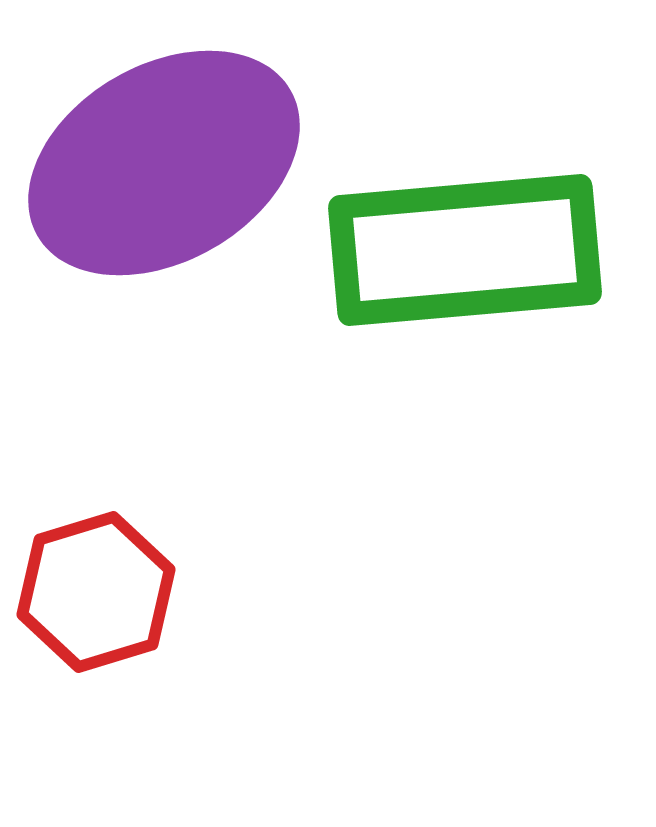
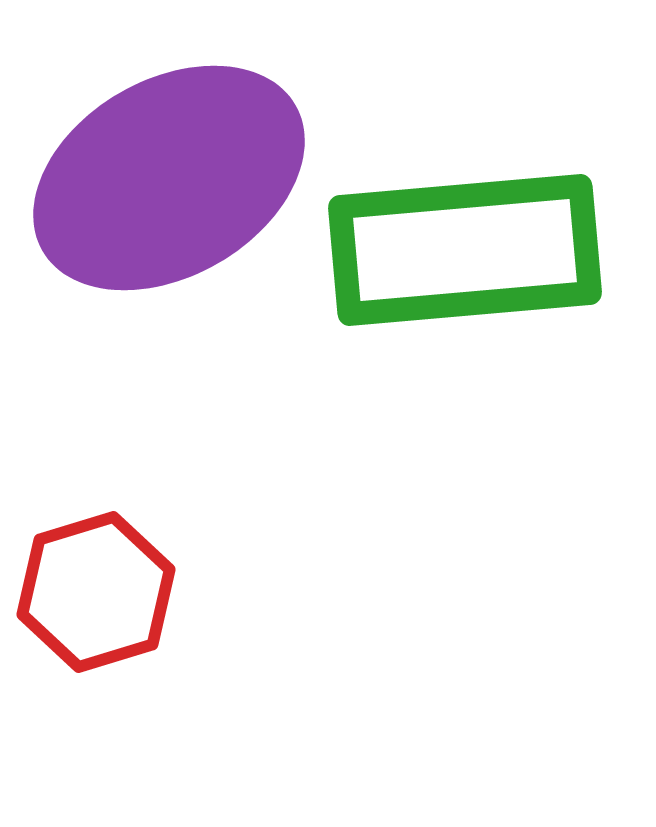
purple ellipse: moved 5 px right, 15 px down
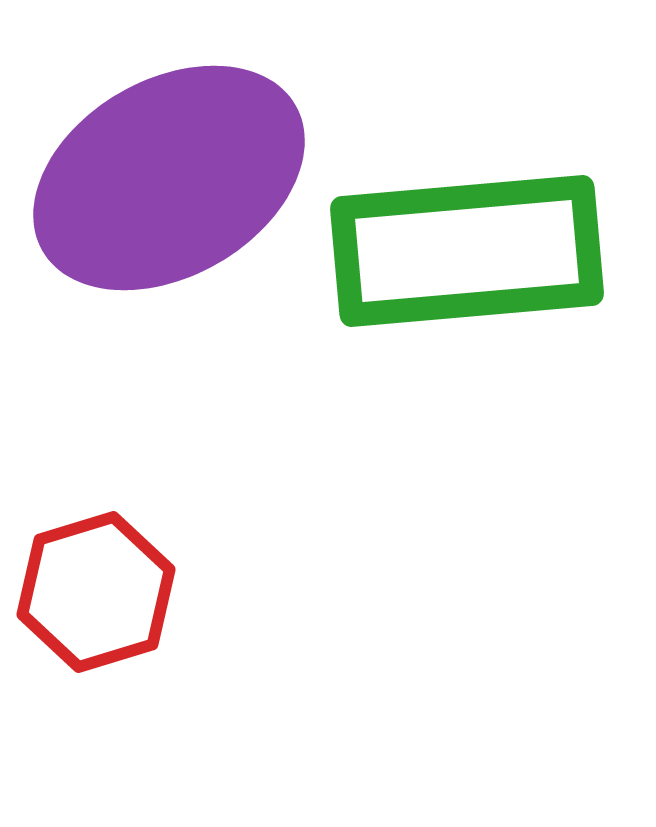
green rectangle: moved 2 px right, 1 px down
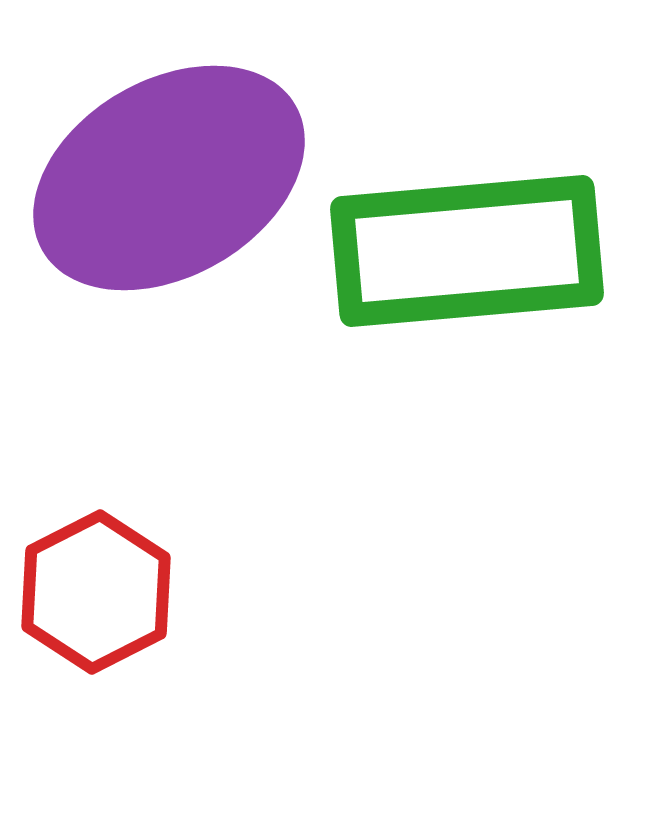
red hexagon: rotated 10 degrees counterclockwise
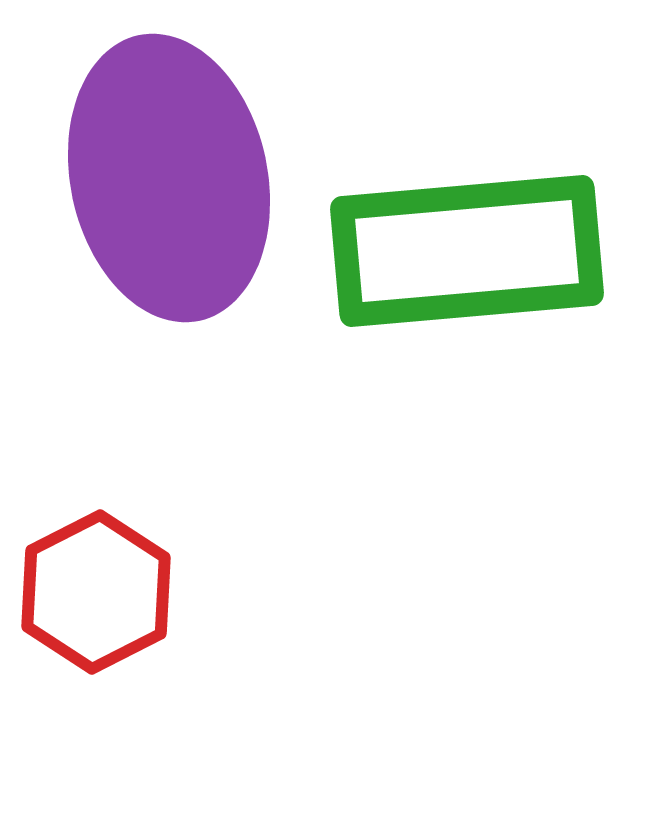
purple ellipse: rotated 72 degrees counterclockwise
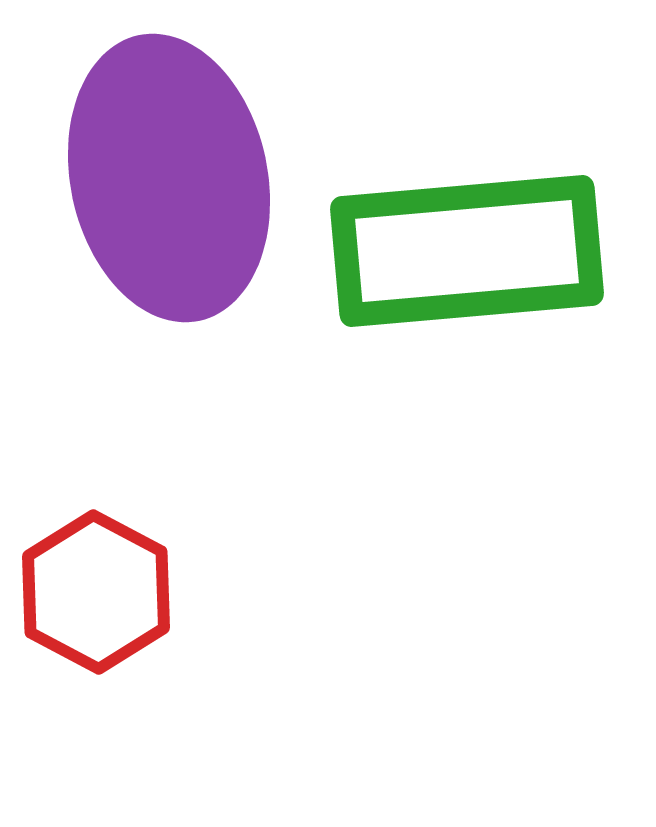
red hexagon: rotated 5 degrees counterclockwise
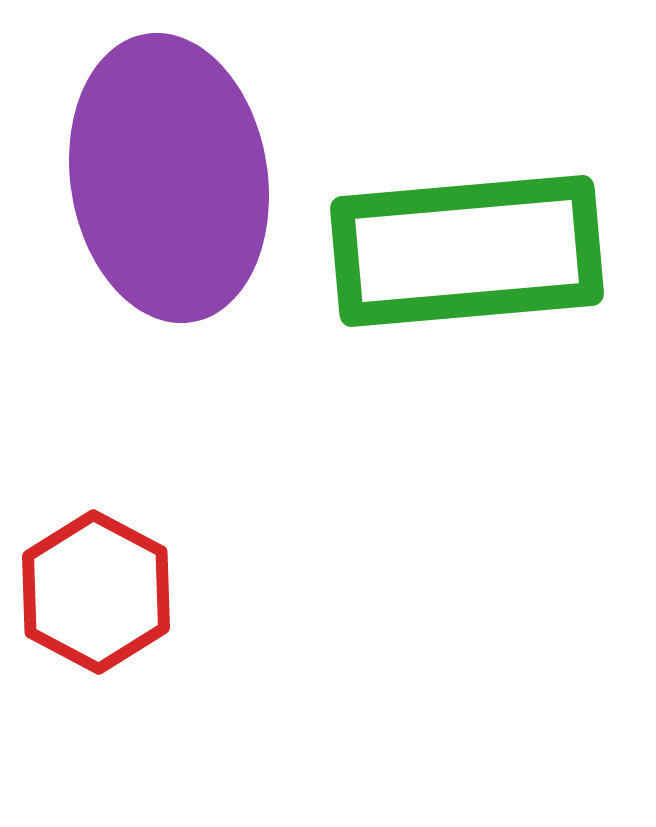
purple ellipse: rotated 3 degrees clockwise
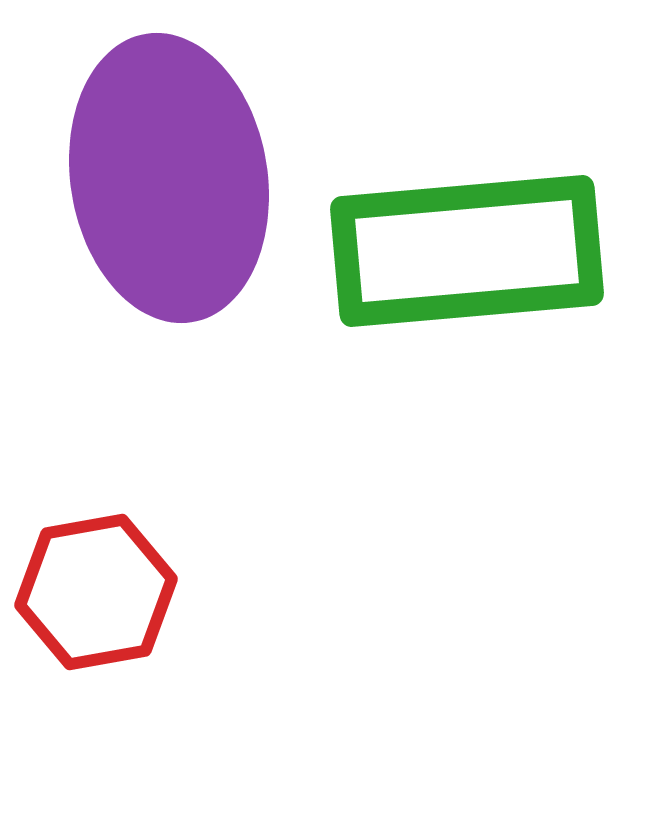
red hexagon: rotated 22 degrees clockwise
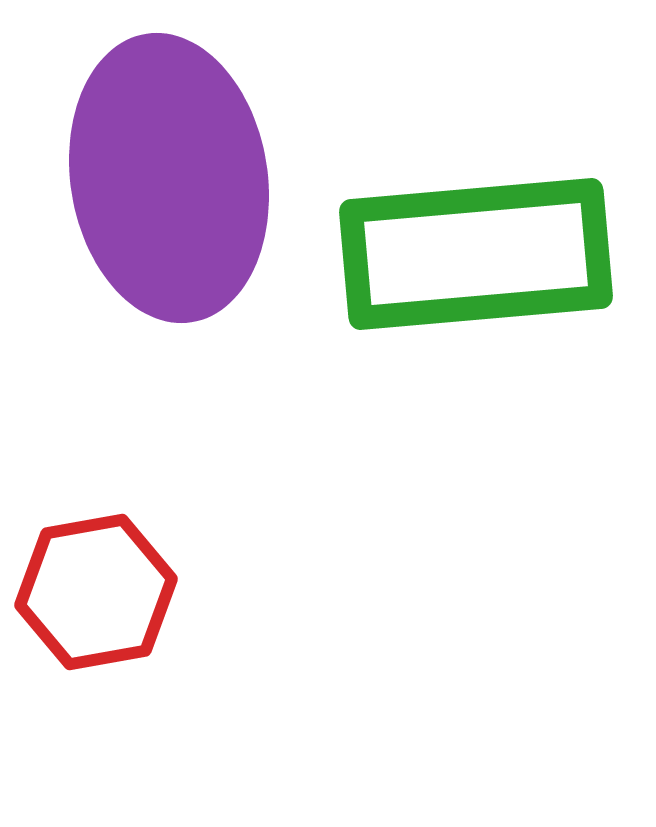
green rectangle: moved 9 px right, 3 px down
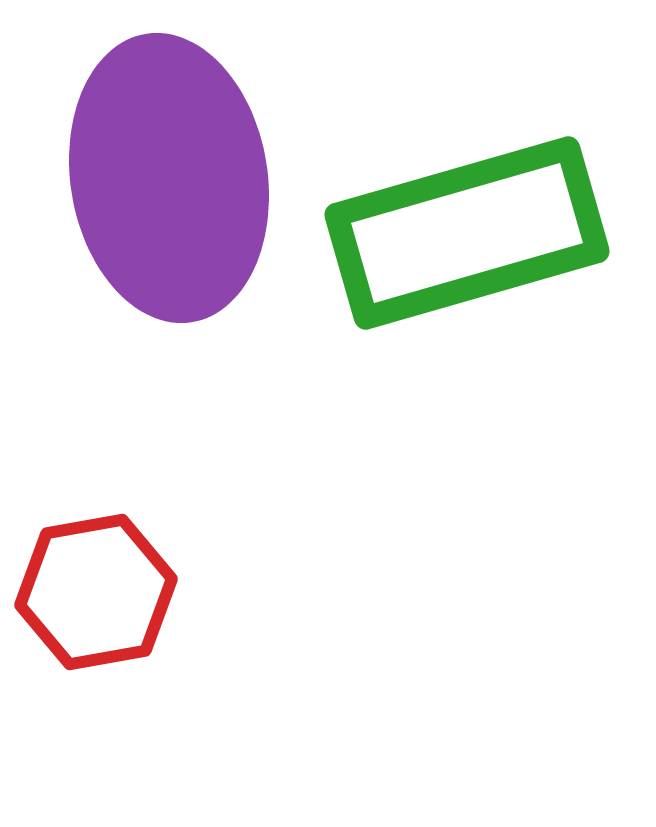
green rectangle: moved 9 px left, 21 px up; rotated 11 degrees counterclockwise
